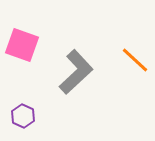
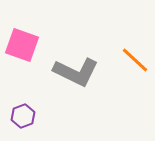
gray L-shape: rotated 69 degrees clockwise
purple hexagon: rotated 15 degrees clockwise
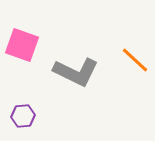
purple hexagon: rotated 15 degrees clockwise
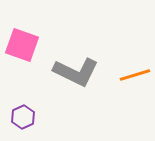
orange line: moved 15 px down; rotated 60 degrees counterclockwise
purple hexagon: moved 1 px down; rotated 20 degrees counterclockwise
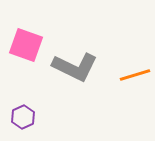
pink square: moved 4 px right
gray L-shape: moved 1 px left, 5 px up
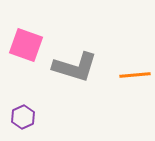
gray L-shape: rotated 9 degrees counterclockwise
orange line: rotated 12 degrees clockwise
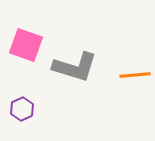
purple hexagon: moved 1 px left, 8 px up
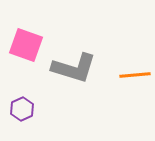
gray L-shape: moved 1 px left, 1 px down
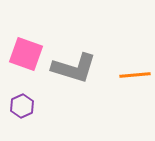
pink square: moved 9 px down
purple hexagon: moved 3 px up
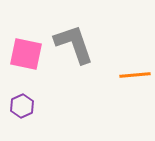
pink square: rotated 8 degrees counterclockwise
gray L-shape: moved 24 px up; rotated 126 degrees counterclockwise
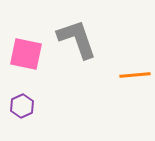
gray L-shape: moved 3 px right, 5 px up
